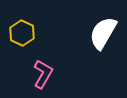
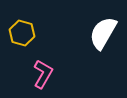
yellow hexagon: rotated 10 degrees counterclockwise
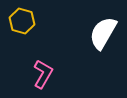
yellow hexagon: moved 12 px up
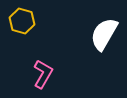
white semicircle: moved 1 px right, 1 px down
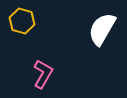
white semicircle: moved 2 px left, 5 px up
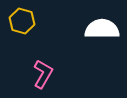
white semicircle: rotated 60 degrees clockwise
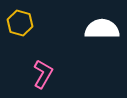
yellow hexagon: moved 2 px left, 2 px down
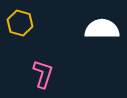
pink L-shape: rotated 12 degrees counterclockwise
